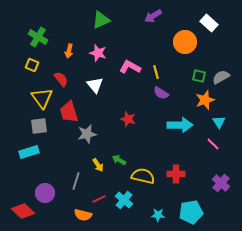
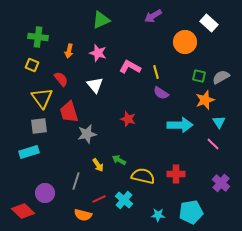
green cross: rotated 24 degrees counterclockwise
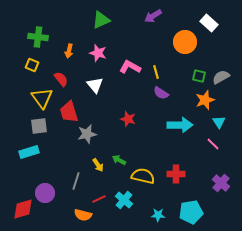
red diamond: moved 2 px up; rotated 60 degrees counterclockwise
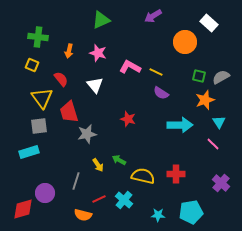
yellow line: rotated 48 degrees counterclockwise
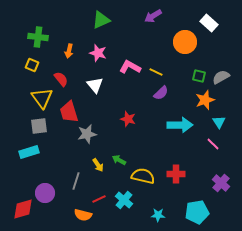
purple semicircle: rotated 77 degrees counterclockwise
cyan pentagon: moved 6 px right
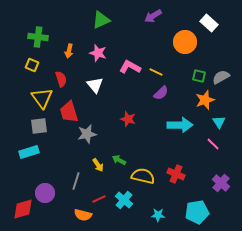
red semicircle: rotated 21 degrees clockwise
red cross: rotated 24 degrees clockwise
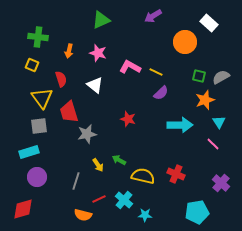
white triangle: rotated 12 degrees counterclockwise
purple circle: moved 8 px left, 16 px up
cyan star: moved 13 px left
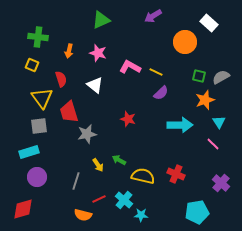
cyan star: moved 4 px left
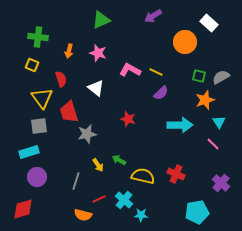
pink L-shape: moved 3 px down
white triangle: moved 1 px right, 3 px down
